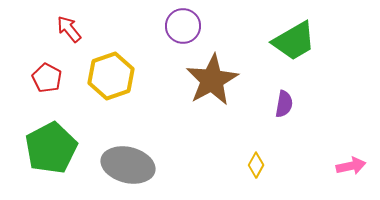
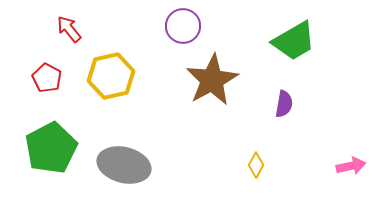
yellow hexagon: rotated 6 degrees clockwise
gray ellipse: moved 4 px left
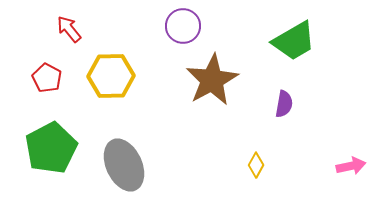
yellow hexagon: rotated 12 degrees clockwise
gray ellipse: rotated 51 degrees clockwise
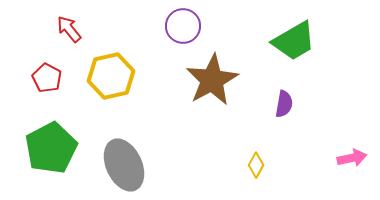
yellow hexagon: rotated 12 degrees counterclockwise
pink arrow: moved 1 px right, 8 px up
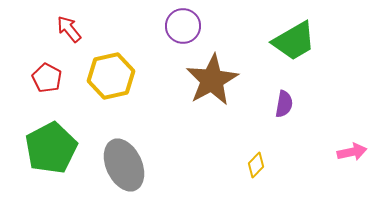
pink arrow: moved 6 px up
yellow diamond: rotated 15 degrees clockwise
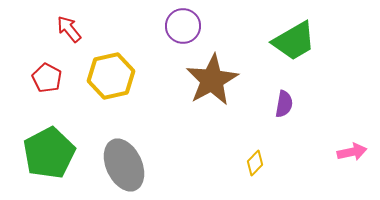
green pentagon: moved 2 px left, 5 px down
yellow diamond: moved 1 px left, 2 px up
